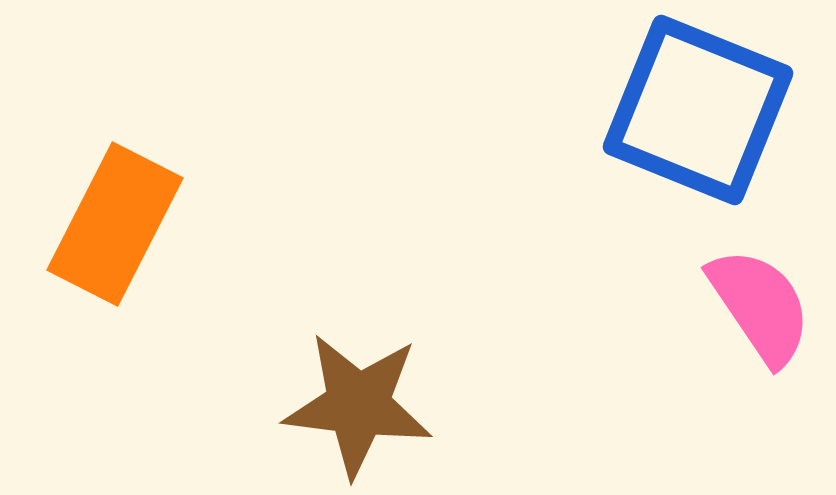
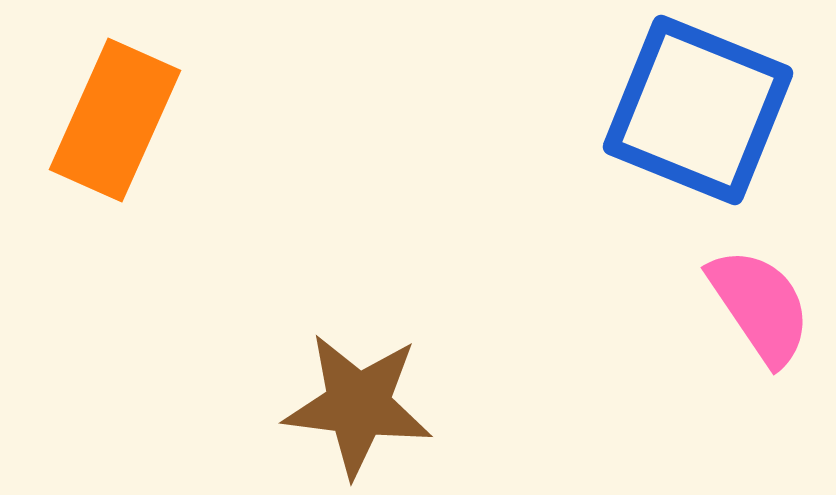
orange rectangle: moved 104 px up; rotated 3 degrees counterclockwise
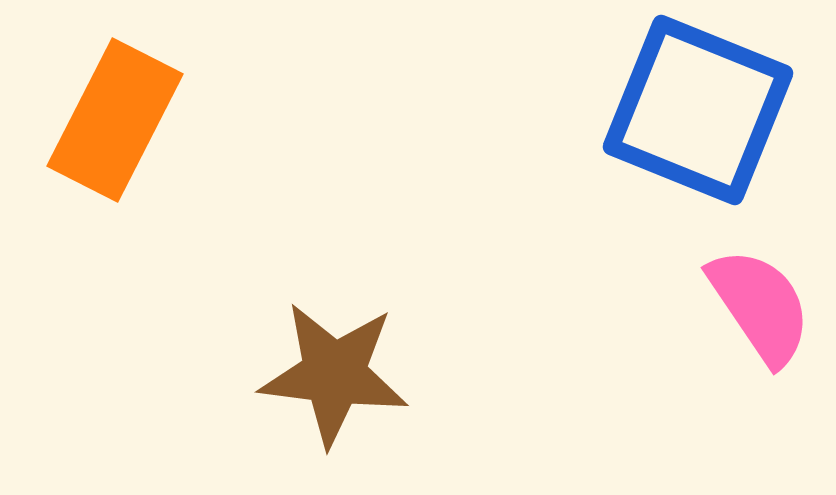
orange rectangle: rotated 3 degrees clockwise
brown star: moved 24 px left, 31 px up
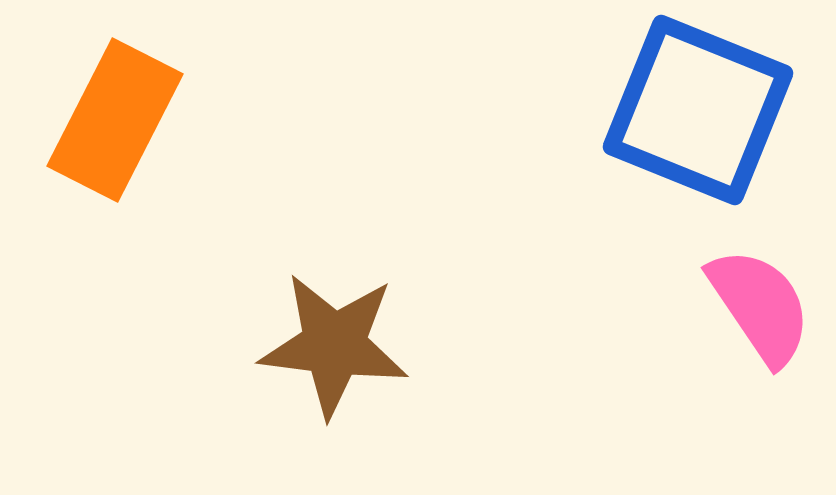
brown star: moved 29 px up
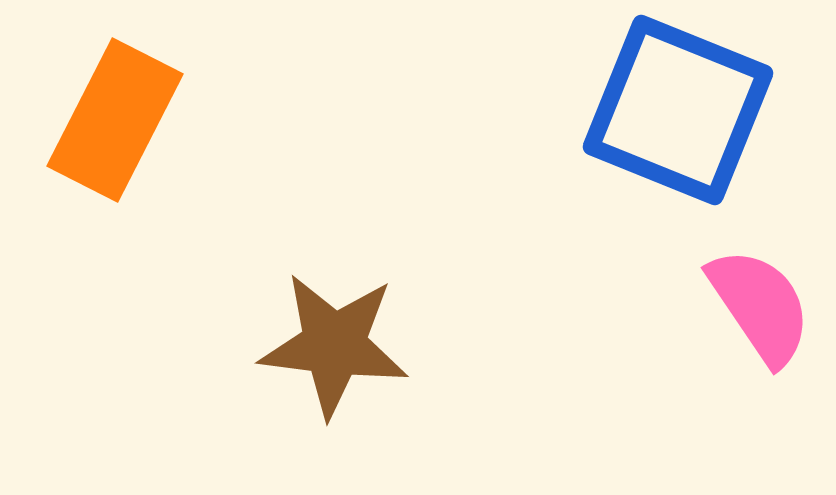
blue square: moved 20 px left
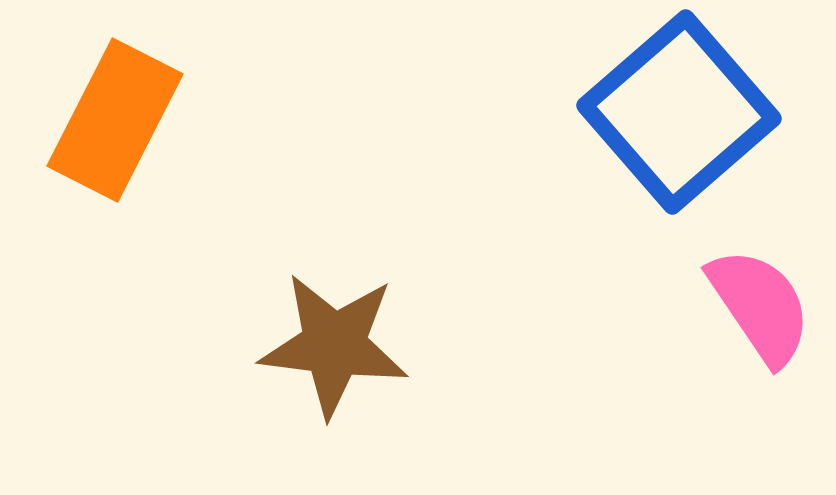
blue square: moved 1 px right, 2 px down; rotated 27 degrees clockwise
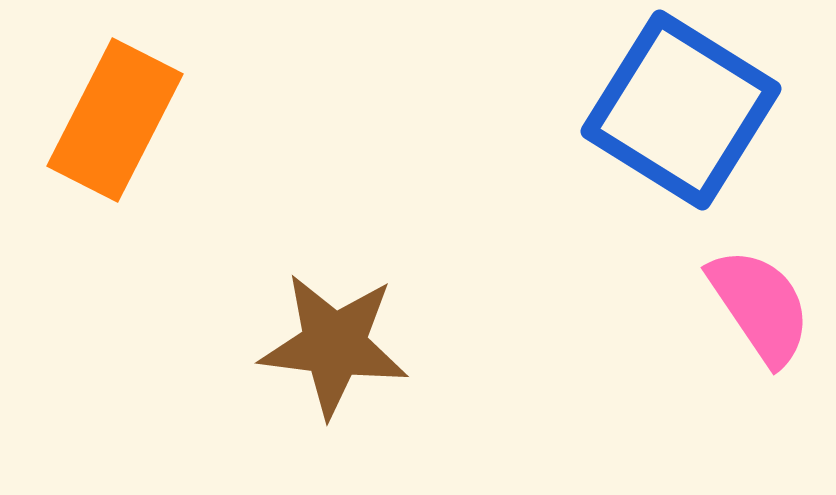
blue square: moved 2 px right, 2 px up; rotated 17 degrees counterclockwise
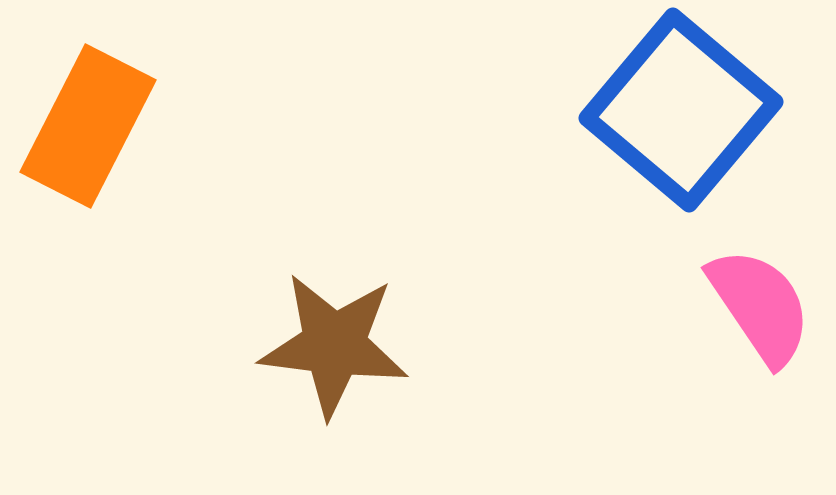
blue square: rotated 8 degrees clockwise
orange rectangle: moved 27 px left, 6 px down
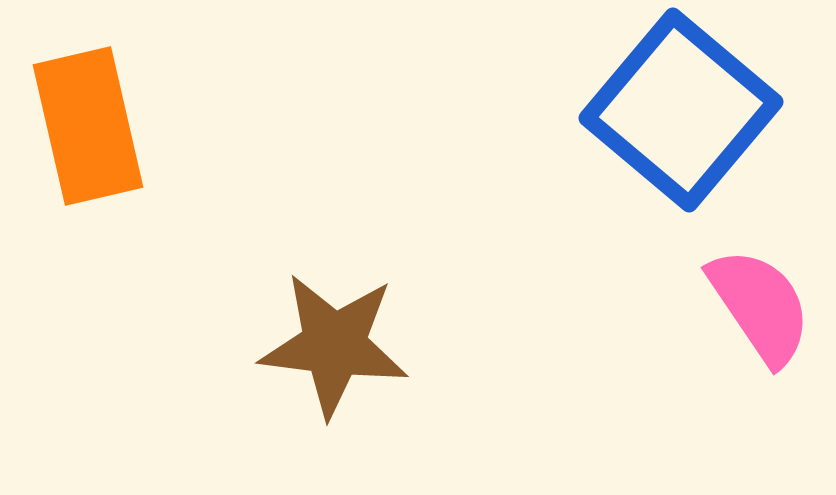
orange rectangle: rotated 40 degrees counterclockwise
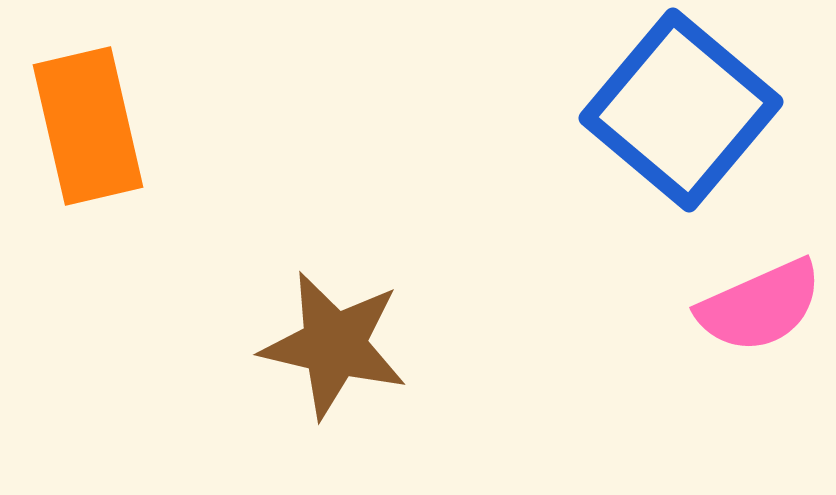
pink semicircle: rotated 100 degrees clockwise
brown star: rotated 6 degrees clockwise
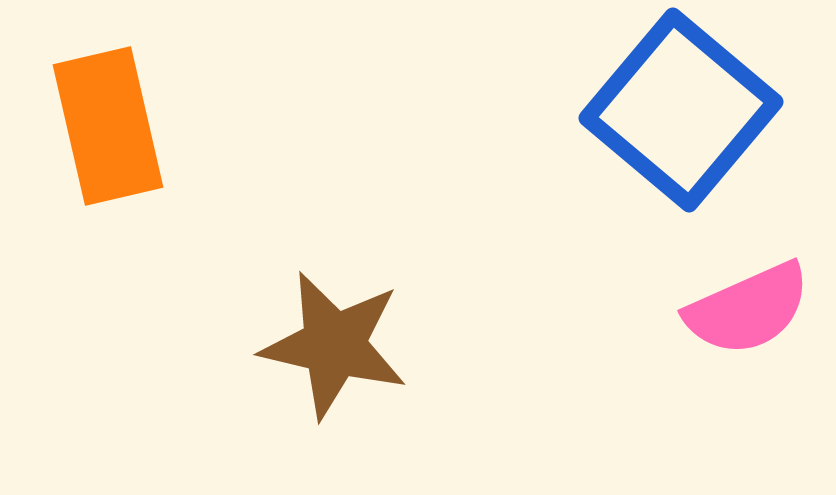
orange rectangle: moved 20 px right
pink semicircle: moved 12 px left, 3 px down
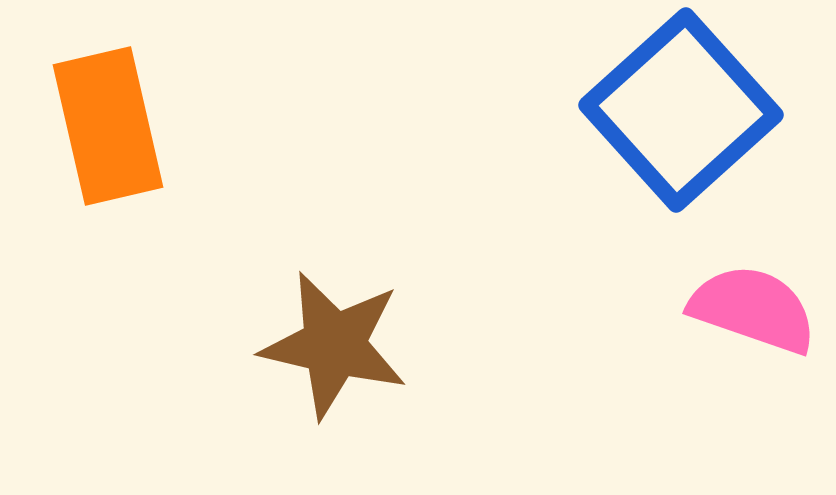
blue square: rotated 8 degrees clockwise
pink semicircle: moved 5 px right; rotated 137 degrees counterclockwise
